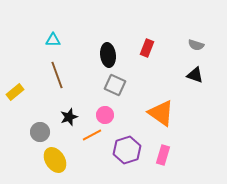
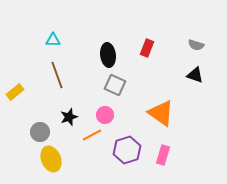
yellow ellipse: moved 4 px left, 1 px up; rotated 10 degrees clockwise
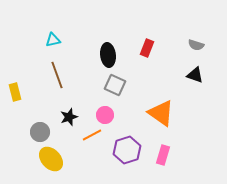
cyan triangle: rotated 14 degrees counterclockwise
yellow rectangle: rotated 66 degrees counterclockwise
yellow ellipse: rotated 20 degrees counterclockwise
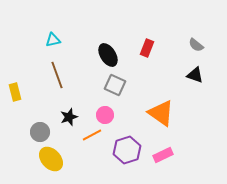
gray semicircle: rotated 21 degrees clockwise
black ellipse: rotated 25 degrees counterclockwise
pink rectangle: rotated 48 degrees clockwise
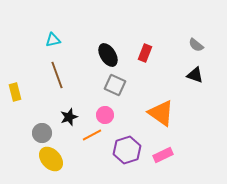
red rectangle: moved 2 px left, 5 px down
gray circle: moved 2 px right, 1 px down
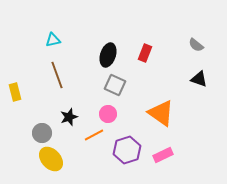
black ellipse: rotated 50 degrees clockwise
black triangle: moved 4 px right, 4 px down
pink circle: moved 3 px right, 1 px up
orange line: moved 2 px right
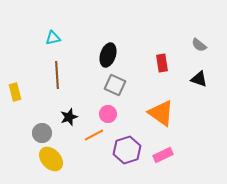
cyan triangle: moved 2 px up
gray semicircle: moved 3 px right
red rectangle: moved 17 px right, 10 px down; rotated 30 degrees counterclockwise
brown line: rotated 16 degrees clockwise
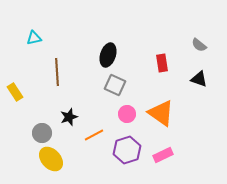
cyan triangle: moved 19 px left
brown line: moved 3 px up
yellow rectangle: rotated 18 degrees counterclockwise
pink circle: moved 19 px right
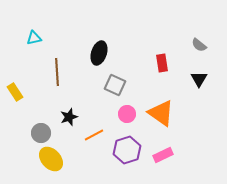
black ellipse: moved 9 px left, 2 px up
black triangle: rotated 42 degrees clockwise
gray circle: moved 1 px left
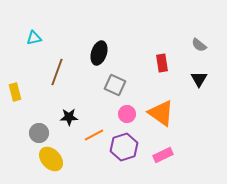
brown line: rotated 24 degrees clockwise
yellow rectangle: rotated 18 degrees clockwise
black star: rotated 18 degrees clockwise
gray circle: moved 2 px left
purple hexagon: moved 3 px left, 3 px up
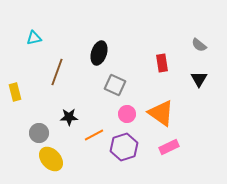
pink rectangle: moved 6 px right, 8 px up
